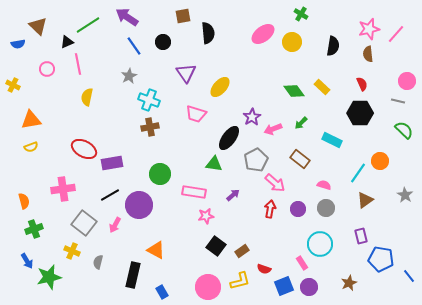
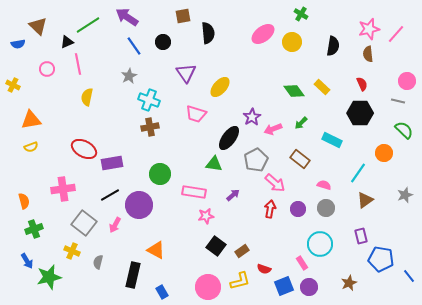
orange circle at (380, 161): moved 4 px right, 8 px up
gray star at (405, 195): rotated 21 degrees clockwise
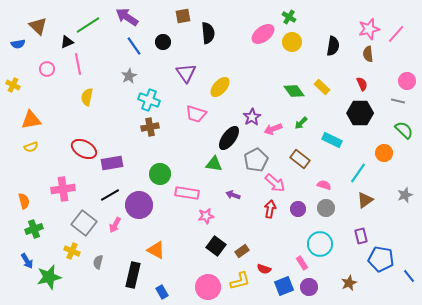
green cross at (301, 14): moved 12 px left, 3 px down
pink rectangle at (194, 192): moved 7 px left, 1 px down
purple arrow at (233, 195): rotated 120 degrees counterclockwise
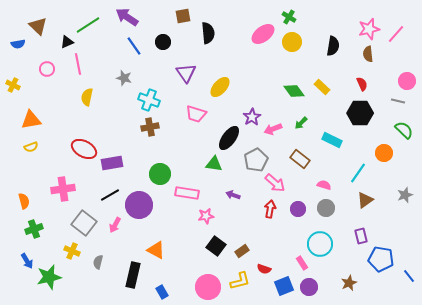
gray star at (129, 76): moved 5 px left, 2 px down; rotated 28 degrees counterclockwise
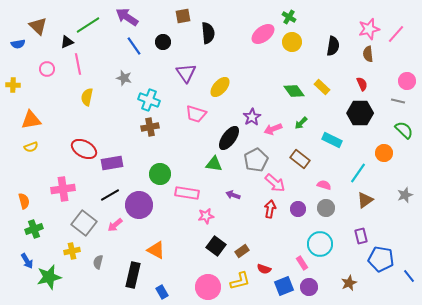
yellow cross at (13, 85): rotated 24 degrees counterclockwise
pink arrow at (115, 225): rotated 21 degrees clockwise
yellow cross at (72, 251): rotated 35 degrees counterclockwise
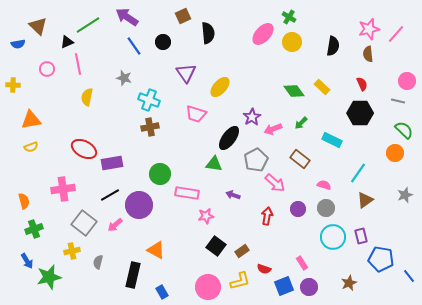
brown square at (183, 16): rotated 14 degrees counterclockwise
pink ellipse at (263, 34): rotated 10 degrees counterclockwise
orange circle at (384, 153): moved 11 px right
red arrow at (270, 209): moved 3 px left, 7 px down
cyan circle at (320, 244): moved 13 px right, 7 px up
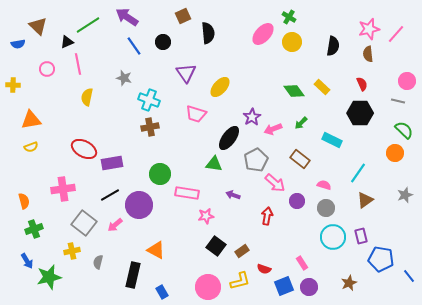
purple circle at (298, 209): moved 1 px left, 8 px up
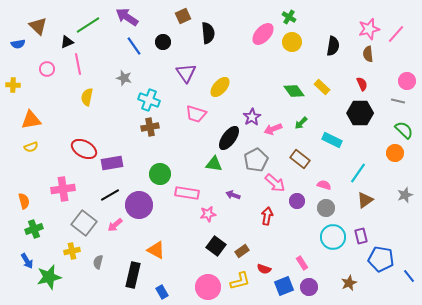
pink star at (206, 216): moved 2 px right, 2 px up
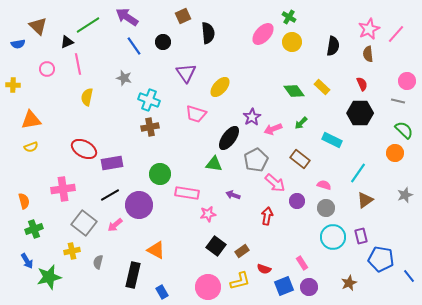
pink star at (369, 29): rotated 10 degrees counterclockwise
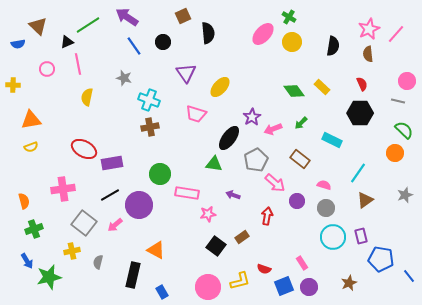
brown rectangle at (242, 251): moved 14 px up
